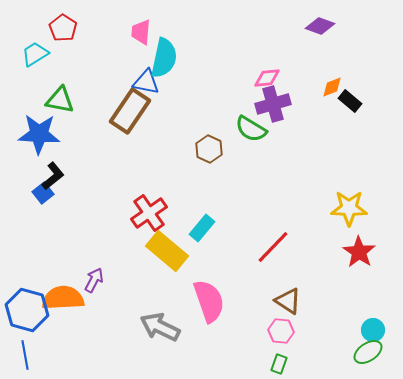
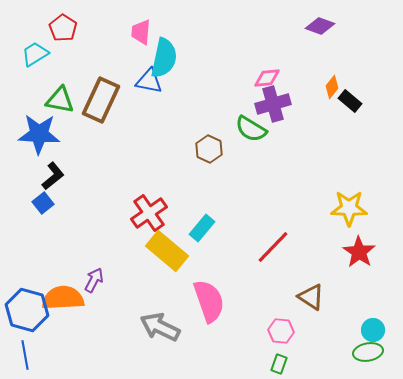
blue triangle: moved 3 px right, 1 px up
orange diamond: rotated 30 degrees counterclockwise
brown rectangle: moved 29 px left, 11 px up; rotated 9 degrees counterclockwise
blue square: moved 10 px down
brown triangle: moved 23 px right, 4 px up
green ellipse: rotated 24 degrees clockwise
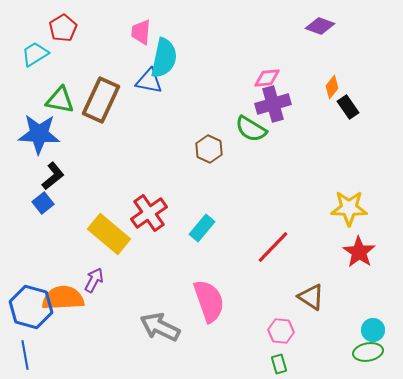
red pentagon: rotated 8 degrees clockwise
black rectangle: moved 2 px left, 6 px down; rotated 15 degrees clockwise
yellow rectangle: moved 58 px left, 17 px up
blue hexagon: moved 4 px right, 3 px up
green rectangle: rotated 36 degrees counterclockwise
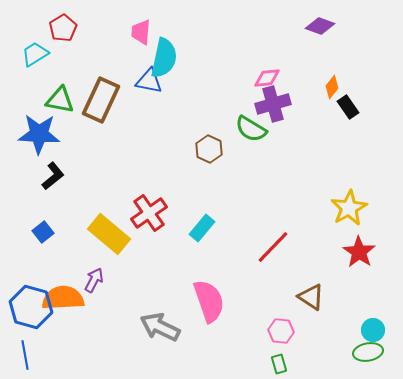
blue square: moved 29 px down
yellow star: rotated 30 degrees counterclockwise
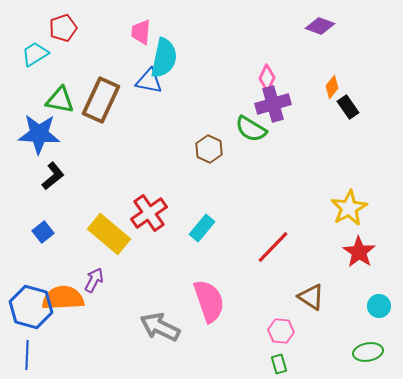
red pentagon: rotated 12 degrees clockwise
pink diamond: rotated 60 degrees counterclockwise
cyan circle: moved 6 px right, 24 px up
blue line: moved 2 px right; rotated 12 degrees clockwise
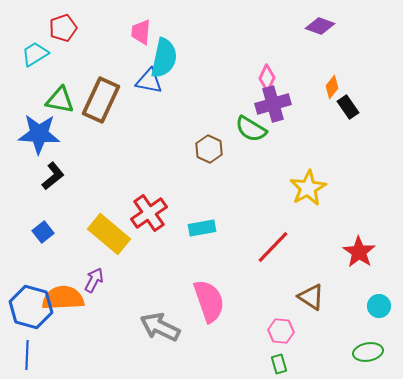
yellow star: moved 41 px left, 20 px up
cyan rectangle: rotated 40 degrees clockwise
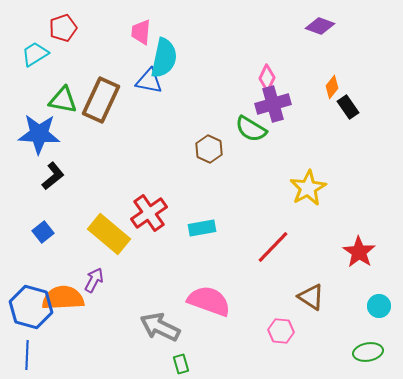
green triangle: moved 3 px right
pink semicircle: rotated 51 degrees counterclockwise
green rectangle: moved 98 px left
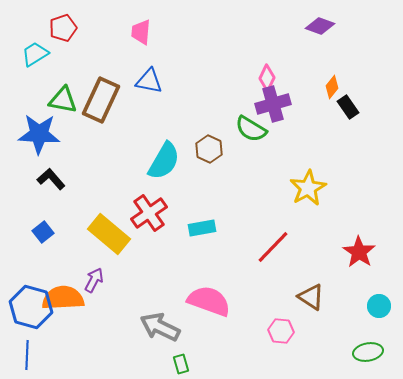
cyan semicircle: moved 103 px down; rotated 18 degrees clockwise
black L-shape: moved 2 px left, 3 px down; rotated 92 degrees counterclockwise
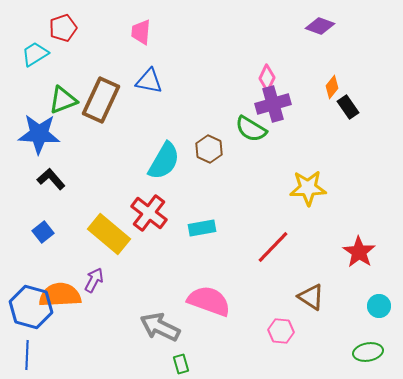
green triangle: rotated 32 degrees counterclockwise
yellow star: rotated 27 degrees clockwise
red cross: rotated 18 degrees counterclockwise
orange semicircle: moved 3 px left, 3 px up
